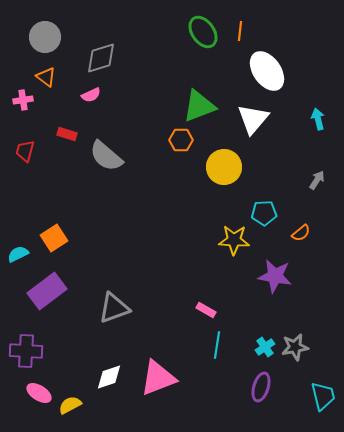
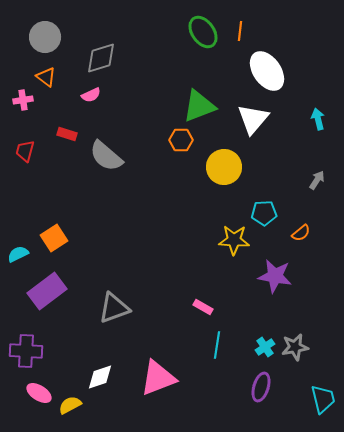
pink rectangle: moved 3 px left, 3 px up
white diamond: moved 9 px left
cyan trapezoid: moved 3 px down
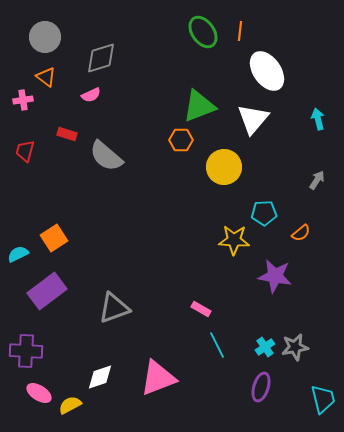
pink rectangle: moved 2 px left, 2 px down
cyan line: rotated 36 degrees counterclockwise
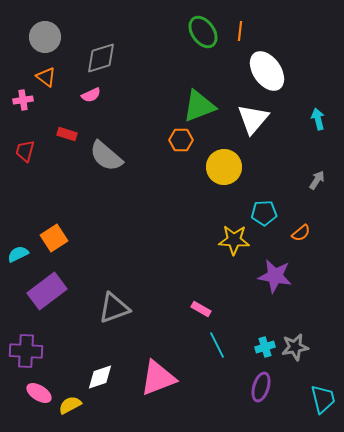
cyan cross: rotated 18 degrees clockwise
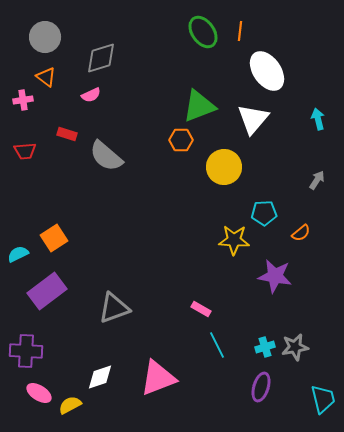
red trapezoid: rotated 110 degrees counterclockwise
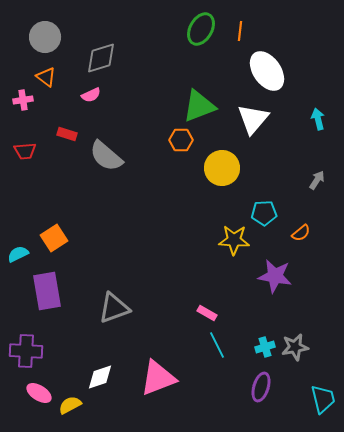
green ellipse: moved 2 px left, 3 px up; rotated 64 degrees clockwise
yellow circle: moved 2 px left, 1 px down
purple rectangle: rotated 63 degrees counterclockwise
pink rectangle: moved 6 px right, 4 px down
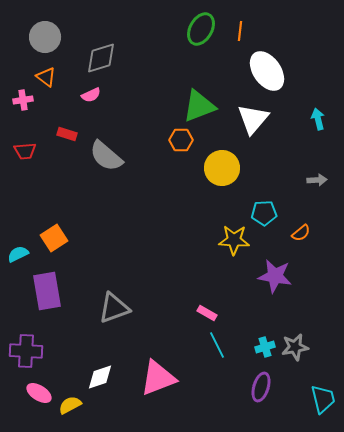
gray arrow: rotated 54 degrees clockwise
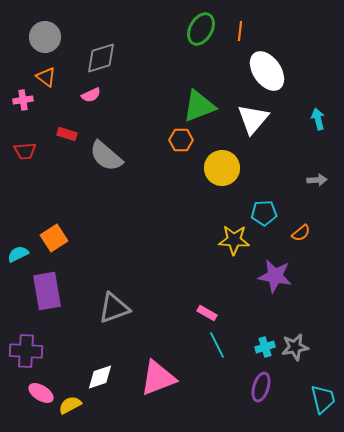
pink ellipse: moved 2 px right
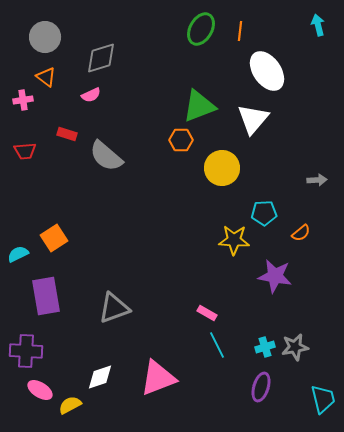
cyan arrow: moved 94 px up
purple rectangle: moved 1 px left, 5 px down
pink ellipse: moved 1 px left, 3 px up
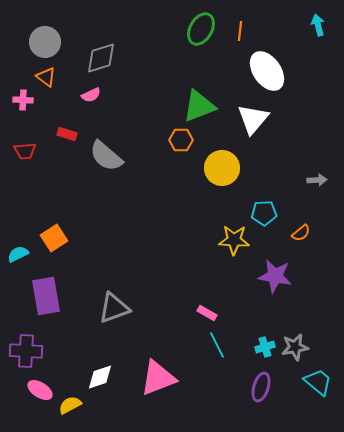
gray circle: moved 5 px down
pink cross: rotated 12 degrees clockwise
cyan trapezoid: moved 5 px left, 17 px up; rotated 36 degrees counterclockwise
